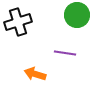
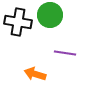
green circle: moved 27 px left
black cross: rotated 28 degrees clockwise
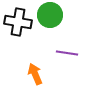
purple line: moved 2 px right
orange arrow: rotated 50 degrees clockwise
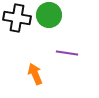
green circle: moved 1 px left
black cross: moved 1 px left, 4 px up
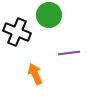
black cross: moved 14 px down; rotated 12 degrees clockwise
purple line: moved 2 px right; rotated 15 degrees counterclockwise
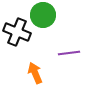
green circle: moved 6 px left
orange arrow: moved 1 px up
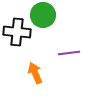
black cross: rotated 16 degrees counterclockwise
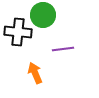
black cross: moved 1 px right
purple line: moved 6 px left, 4 px up
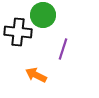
purple line: rotated 65 degrees counterclockwise
orange arrow: moved 1 px right, 2 px down; rotated 40 degrees counterclockwise
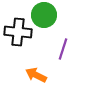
green circle: moved 1 px right
